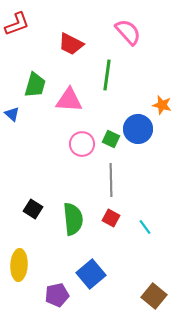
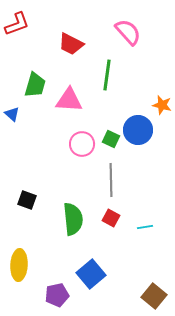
blue circle: moved 1 px down
black square: moved 6 px left, 9 px up; rotated 12 degrees counterclockwise
cyan line: rotated 63 degrees counterclockwise
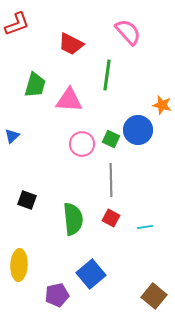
blue triangle: moved 22 px down; rotated 35 degrees clockwise
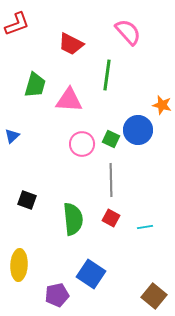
blue square: rotated 16 degrees counterclockwise
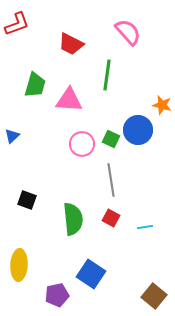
gray line: rotated 8 degrees counterclockwise
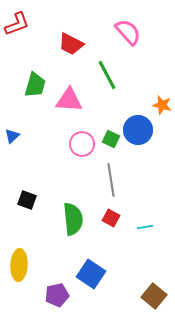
green line: rotated 36 degrees counterclockwise
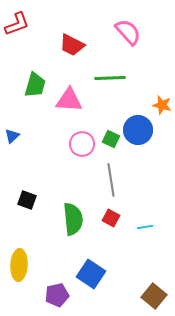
red trapezoid: moved 1 px right, 1 px down
green line: moved 3 px right, 3 px down; rotated 64 degrees counterclockwise
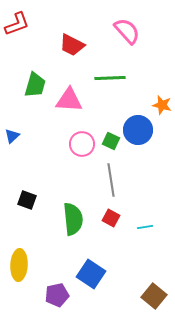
pink semicircle: moved 1 px left, 1 px up
green square: moved 2 px down
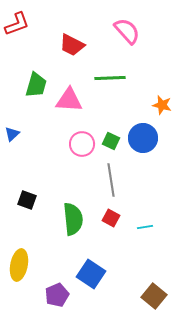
green trapezoid: moved 1 px right
blue circle: moved 5 px right, 8 px down
blue triangle: moved 2 px up
yellow ellipse: rotated 8 degrees clockwise
purple pentagon: rotated 10 degrees counterclockwise
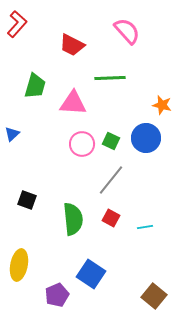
red L-shape: rotated 28 degrees counterclockwise
green trapezoid: moved 1 px left, 1 px down
pink triangle: moved 4 px right, 3 px down
blue circle: moved 3 px right
gray line: rotated 48 degrees clockwise
